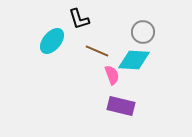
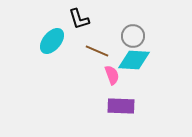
gray circle: moved 10 px left, 4 px down
purple rectangle: rotated 12 degrees counterclockwise
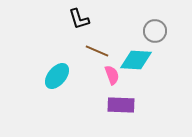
gray circle: moved 22 px right, 5 px up
cyan ellipse: moved 5 px right, 35 px down
cyan diamond: moved 2 px right
purple rectangle: moved 1 px up
